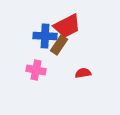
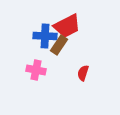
red semicircle: rotated 63 degrees counterclockwise
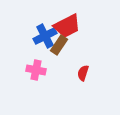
blue cross: rotated 30 degrees counterclockwise
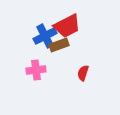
brown rectangle: rotated 36 degrees clockwise
pink cross: rotated 18 degrees counterclockwise
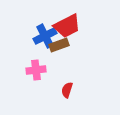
red semicircle: moved 16 px left, 17 px down
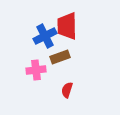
red trapezoid: rotated 116 degrees clockwise
brown rectangle: moved 1 px right, 12 px down
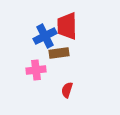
brown rectangle: moved 1 px left, 4 px up; rotated 12 degrees clockwise
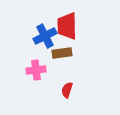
brown rectangle: moved 3 px right
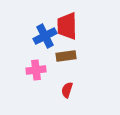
brown rectangle: moved 4 px right, 3 px down
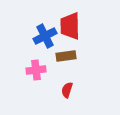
red trapezoid: moved 3 px right
